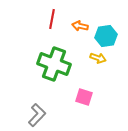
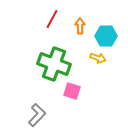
red line: rotated 18 degrees clockwise
orange arrow: rotated 77 degrees clockwise
cyan hexagon: rotated 10 degrees clockwise
pink square: moved 12 px left, 6 px up
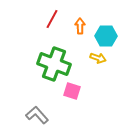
gray L-shape: rotated 85 degrees counterclockwise
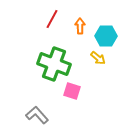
yellow arrow: rotated 21 degrees clockwise
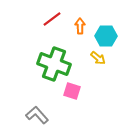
red line: rotated 24 degrees clockwise
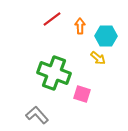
green cross: moved 9 px down
pink square: moved 10 px right, 3 px down
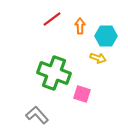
yellow arrow: rotated 21 degrees counterclockwise
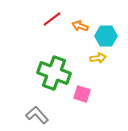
orange arrow: rotated 70 degrees counterclockwise
yellow arrow: rotated 28 degrees counterclockwise
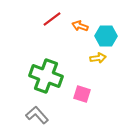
green cross: moved 8 px left, 3 px down
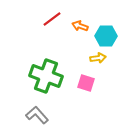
pink square: moved 4 px right, 11 px up
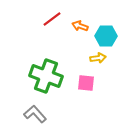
pink square: rotated 12 degrees counterclockwise
gray L-shape: moved 2 px left, 1 px up
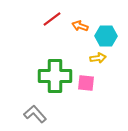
green cross: moved 9 px right; rotated 20 degrees counterclockwise
